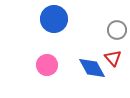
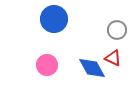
red triangle: rotated 24 degrees counterclockwise
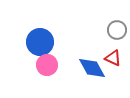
blue circle: moved 14 px left, 23 px down
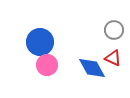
gray circle: moved 3 px left
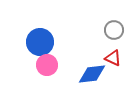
blue diamond: moved 6 px down; rotated 68 degrees counterclockwise
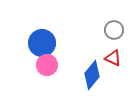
blue circle: moved 2 px right, 1 px down
blue diamond: moved 1 px down; rotated 44 degrees counterclockwise
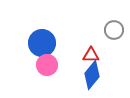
red triangle: moved 22 px left, 3 px up; rotated 24 degrees counterclockwise
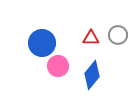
gray circle: moved 4 px right, 5 px down
red triangle: moved 17 px up
pink circle: moved 11 px right, 1 px down
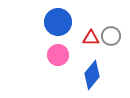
gray circle: moved 7 px left, 1 px down
blue circle: moved 16 px right, 21 px up
pink circle: moved 11 px up
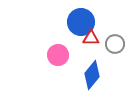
blue circle: moved 23 px right
gray circle: moved 4 px right, 8 px down
